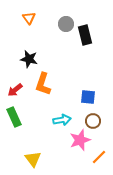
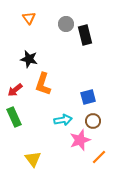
blue square: rotated 21 degrees counterclockwise
cyan arrow: moved 1 px right
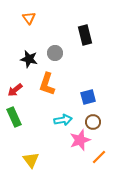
gray circle: moved 11 px left, 29 px down
orange L-shape: moved 4 px right
brown circle: moved 1 px down
yellow triangle: moved 2 px left, 1 px down
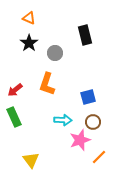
orange triangle: rotated 32 degrees counterclockwise
black star: moved 16 px up; rotated 24 degrees clockwise
cyan arrow: rotated 12 degrees clockwise
